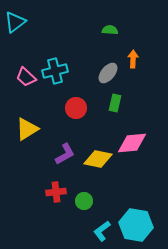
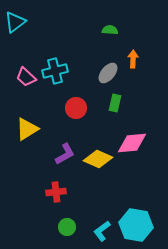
yellow diamond: rotated 12 degrees clockwise
green circle: moved 17 px left, 26 px down
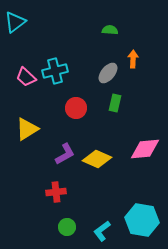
pink diamond: moved 13 px right, 6 px down
yellow diamond: moved 1 px left
cyan hexagon: moved 6 px right, 5 px up
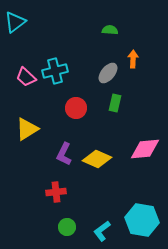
purple L-shape: moved 1 px left; rotated 145 degrees clockwise
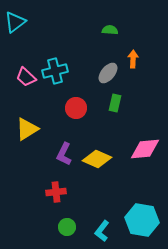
cyan L-shape: rotated 15 degrees counterclockwise
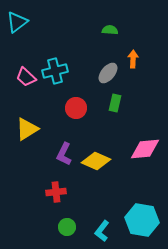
cyan triangle: moved 2 px right
yellow diamond: moved 1 px left, 2 px down
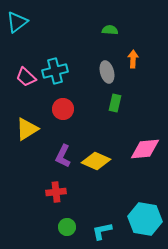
gray ellipse: moved 1 px left, 1 px up; rotated 55 degrees counterclockwise
red circle: moved 13 px left, 1 px down
purple L-shape: moved 1 px left, 2 px down
cyan hexagon: moved 3 px right, 1 px up
cyan L-shape: rotated 40 degrees clockwise
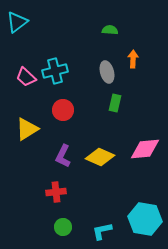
red circle: moved 1 px down
yellow diamond: moved 4 px right, 4 px up
green circle: moved 4 px left
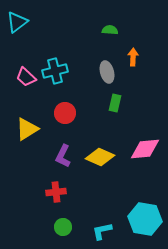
orange arrow: moved 2 px up
red circle: moved 2 px right, 3 px down
